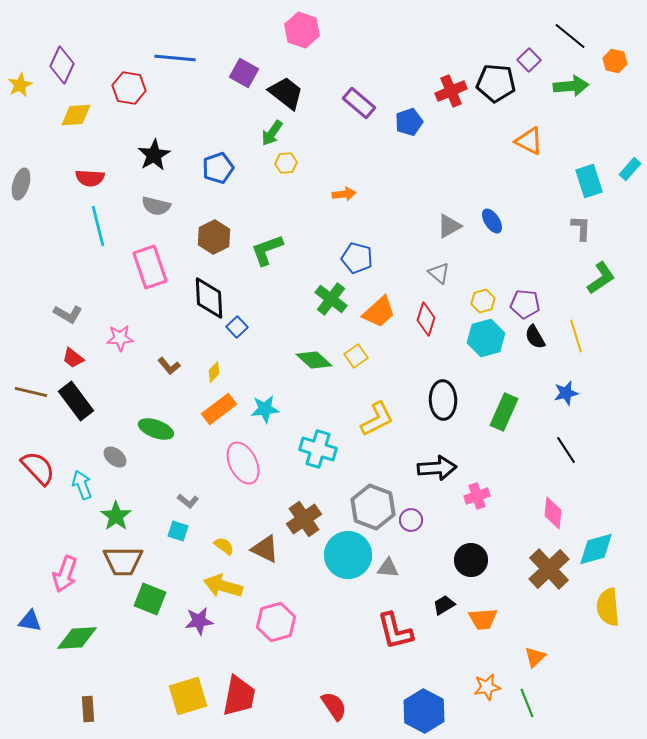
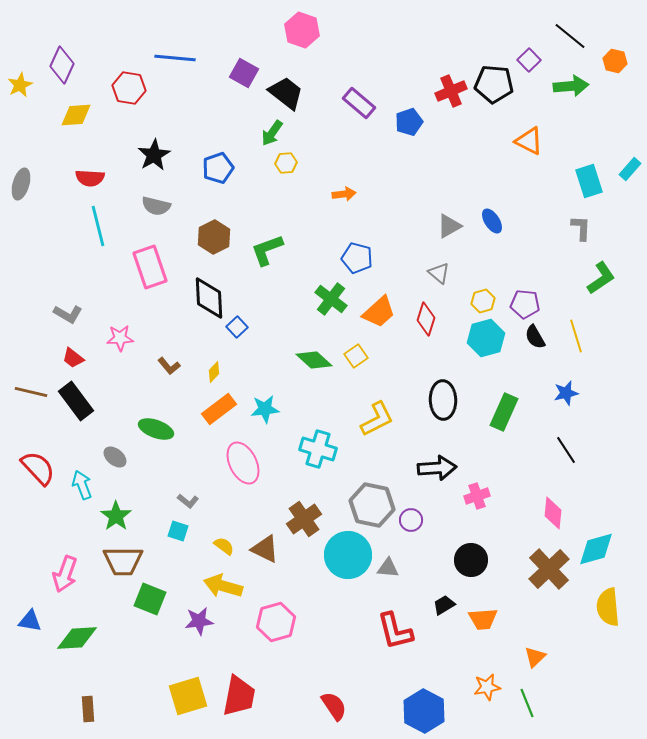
black pentagon at (496, 83): moved 2 px left, 1 px down
gray hexagon at (373, 507): moved 1 px left, 2 px up; rotated 9 degrees counterclockwise
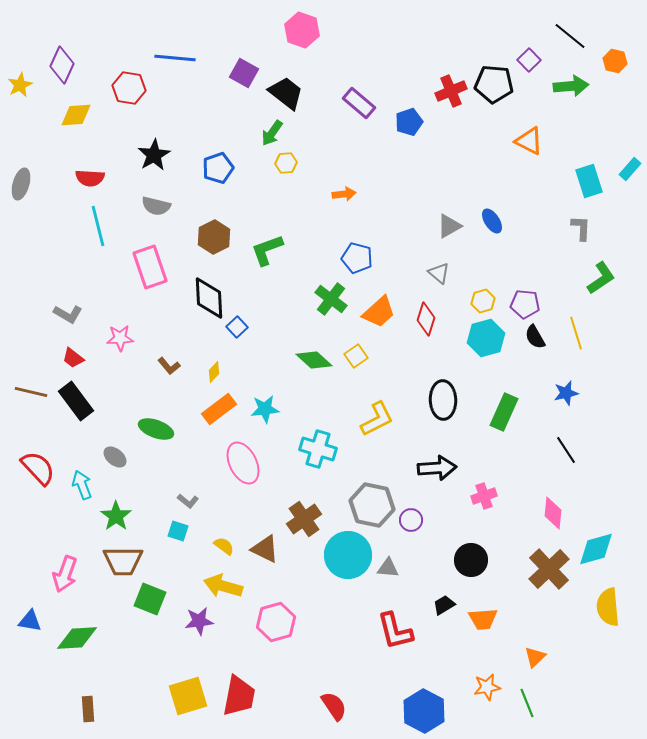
yellow line at (576, 336): moved 3 px up
pink cross at (477, 496): moved 7 px right
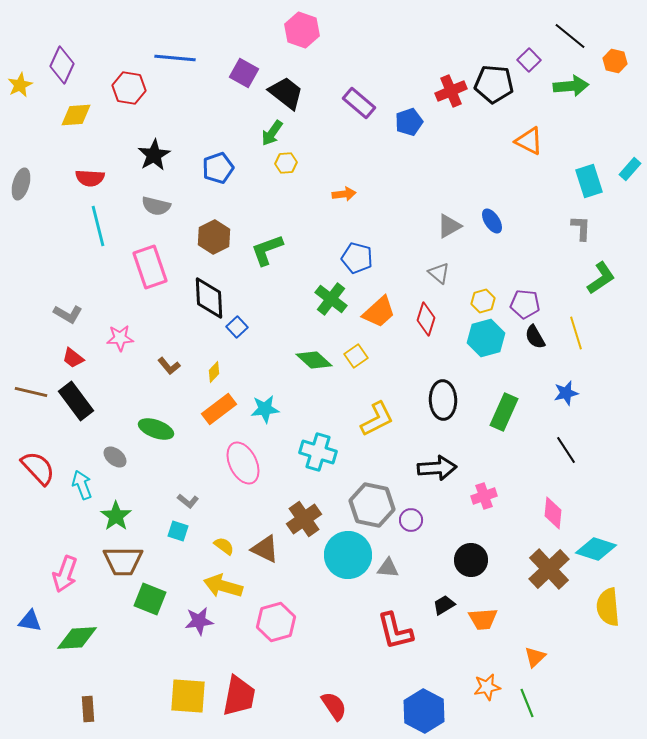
cyan cross at (318, 449): moved 3 px down
cyan diamond at (596, 549): rotated 33 degrees clockwise
yellow square at (188, 696): rotated 21 degrees clockwise
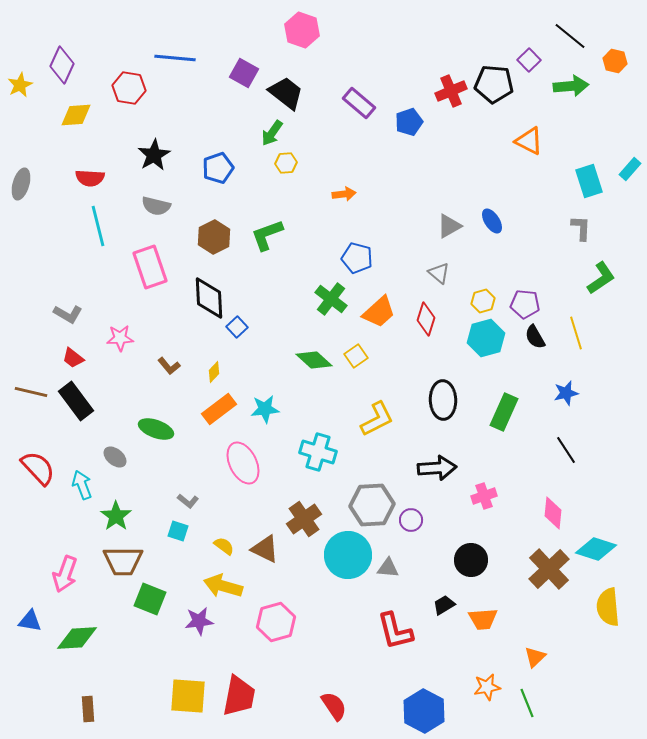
green L-shape at (267, 250): moved 15 px up
gray hexagon at (372, 505): rotated 15 degrees counterclockwise
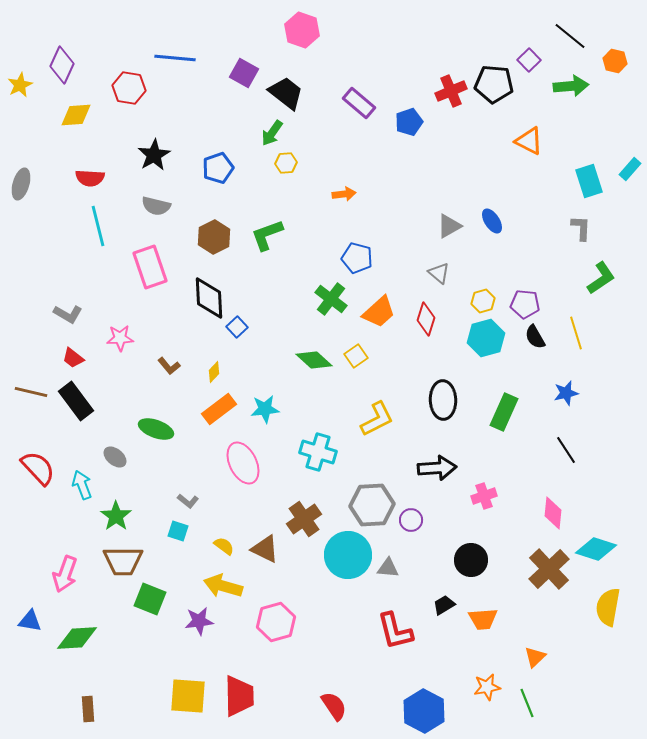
yellow semicircle at (608, 607): rotated 15 degrees clockwise
red trapezoid at (239, 696): rotated 12 degrees counterclockwise
